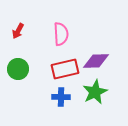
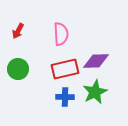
blue cross: moved 4 px right
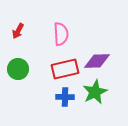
purple diamond: moved 1 px right
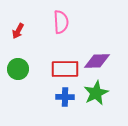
pink semicircle: moved 12 px up
red rectangle: rotated 12 degrees clockwise
green star: moved 1 px right, 1 px down
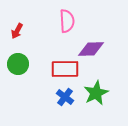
pink semicircle: moved 6 px right, 1 px up
red arrow: moved 1 px left
purple diamond: moved 6 px left, 12 px up
green circle: moved 5 px up
blue cross: rotated 36 degrees clockwise
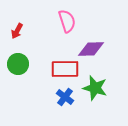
pink semicircle: rotated 15 degrees counterclockwise
green star: moved 1 px left, 5 px up; rotated 30 degrees counterclockwise
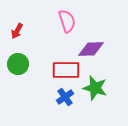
red rectangle: moved 1 px right, 1 px down
blue cross: rotated 18 degrees clockwise
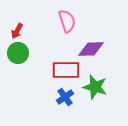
green circle: moved 11 px up
green star: moved 1 px up
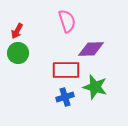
blue cross: rotated 18 degrees clockwise
